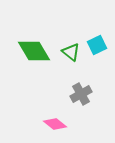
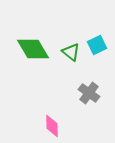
green diamond: moved 1 px left, 2 px up
gray cross: moved 8 px right, 1 px up; rotated 25 degrees counterclockwise
pink diamond: moved 3 px left, 2 px down; rotated 50 degrees clockwise
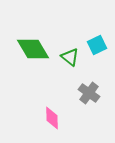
green triangle: moved 1 px left, 5 px down
pink diamond: moved 8 px up
